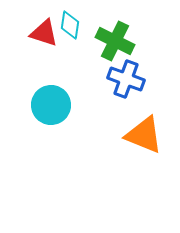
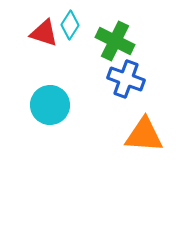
cyan diamond: rotated 24 degrees clockwise
cyan circle: moved 1 px left
orange triangle: rotated 18 degrees counterclockwise
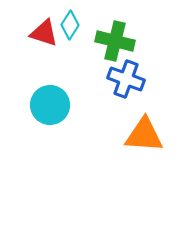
green cross: rotated 12 degrees counterclockwise
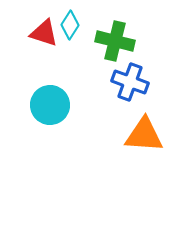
blue cross: moved 4 px right, 3 px down
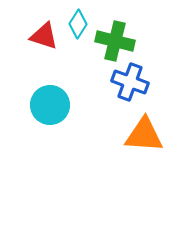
cyan diamond: moved 8 px right, 1 px up
red triangle: moved 3 px down
